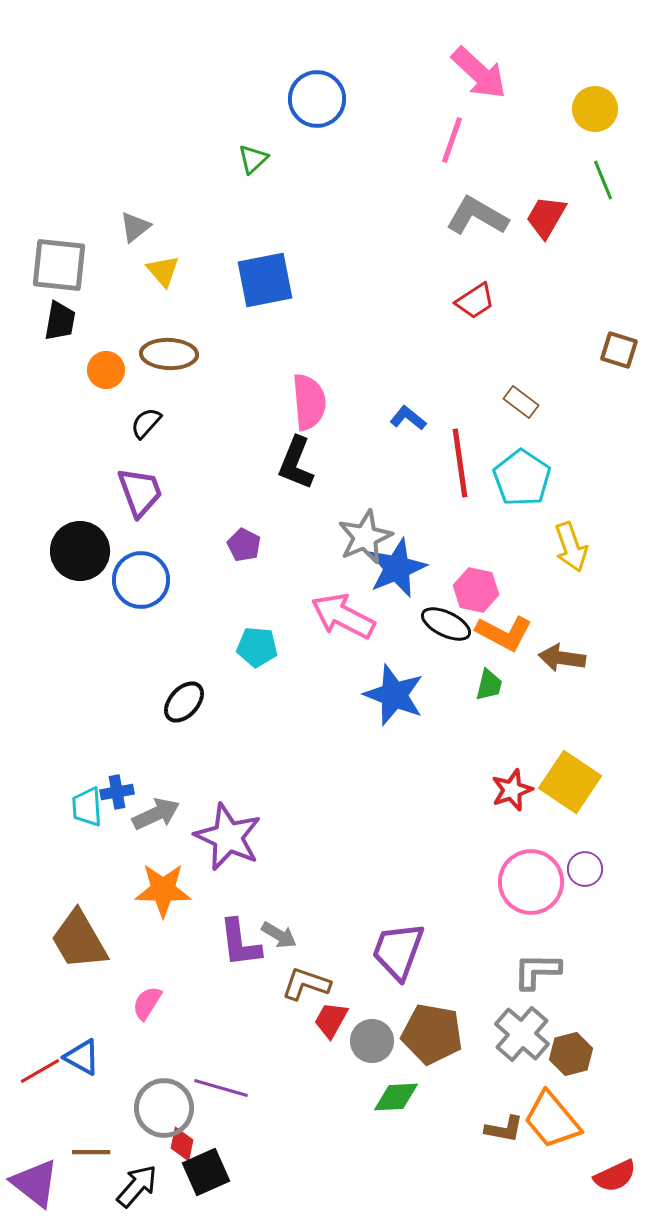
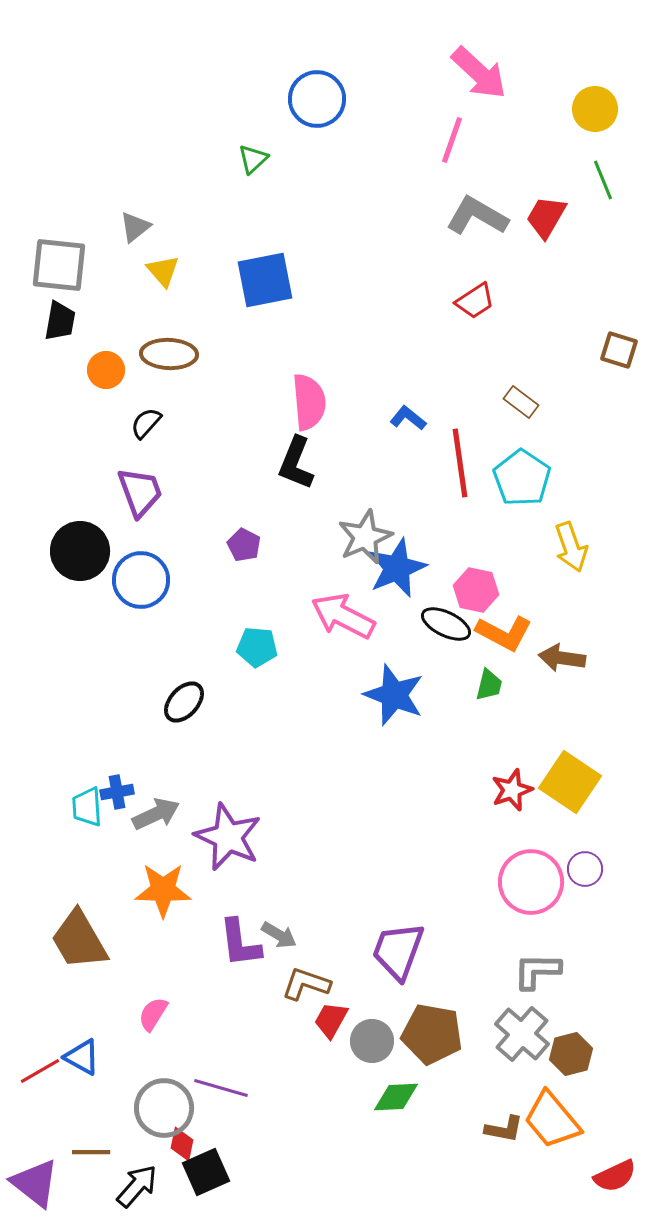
pink semicircle at (147, 1003): moved 6 px right, 11 px down
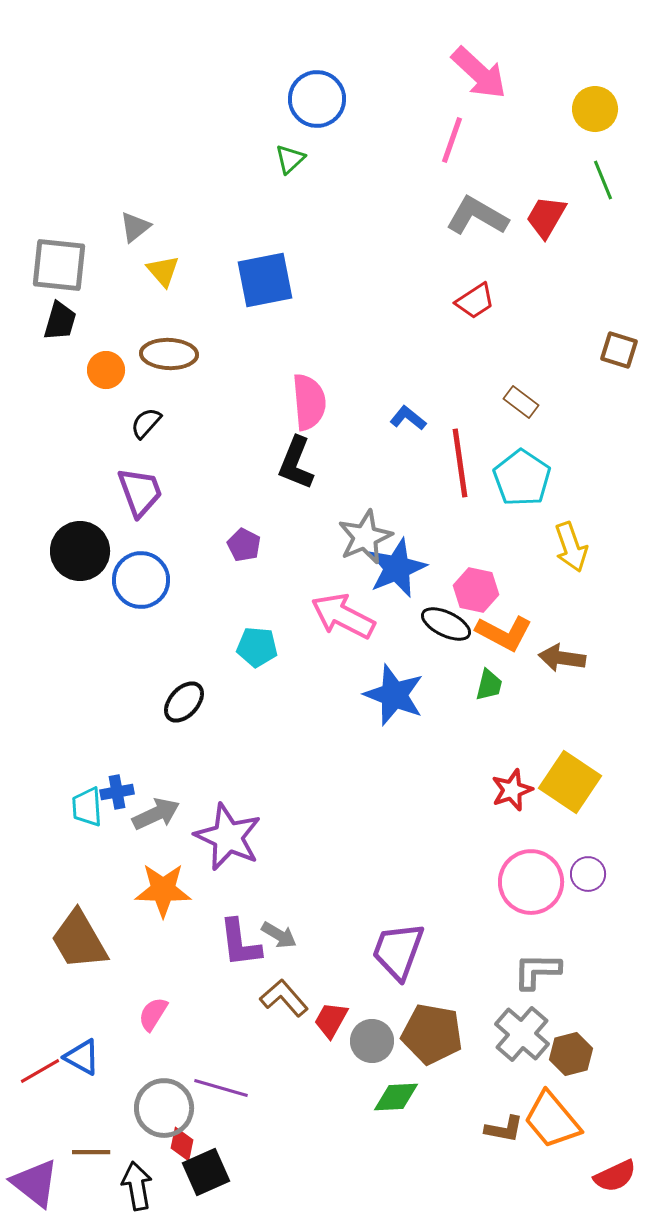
green triangle at (253, 159): moved 37 px right
black trapezoid at (60, 321): rotated 6 degrees clockwise
purple circle at (585, 869): moved 3 px right, 5 px down
brown L-shape at (306, 984): moved 22 px left, 14 px down; rotated 30 degrees clockwise
black arrow at (137, 1186): rotated 51 degrees counterclockwise
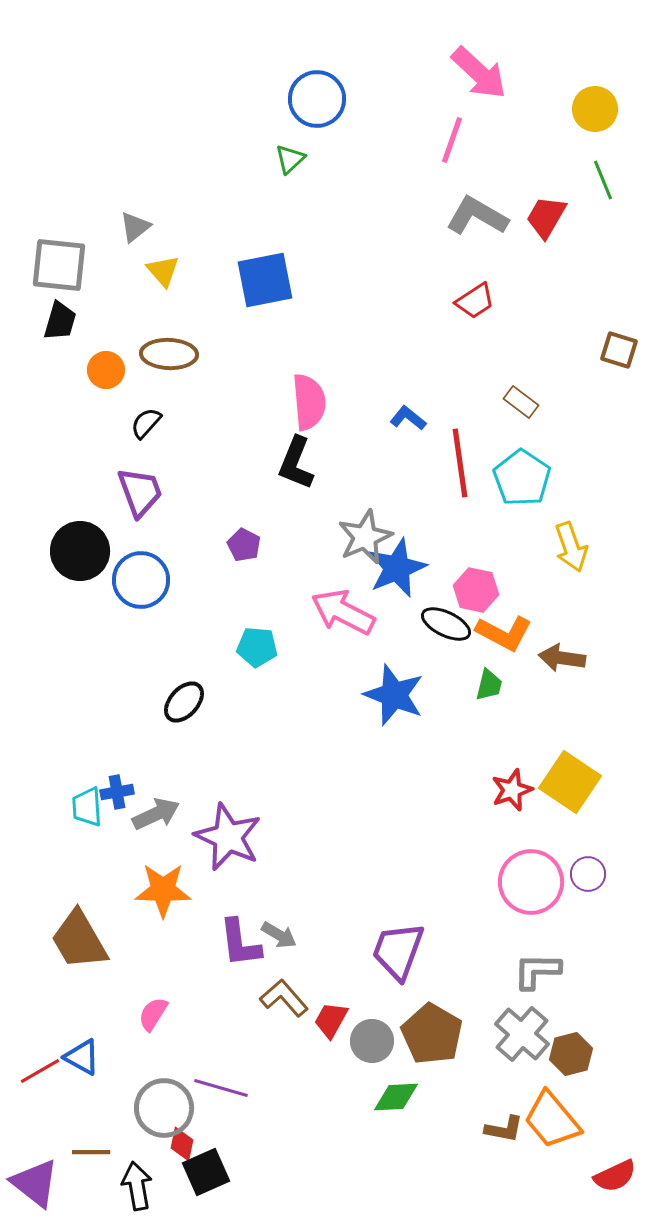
pink arrow at (343, 616): moved 4 px up
brown pentagon at (432, 1034): rotated 20 degrees clockwise
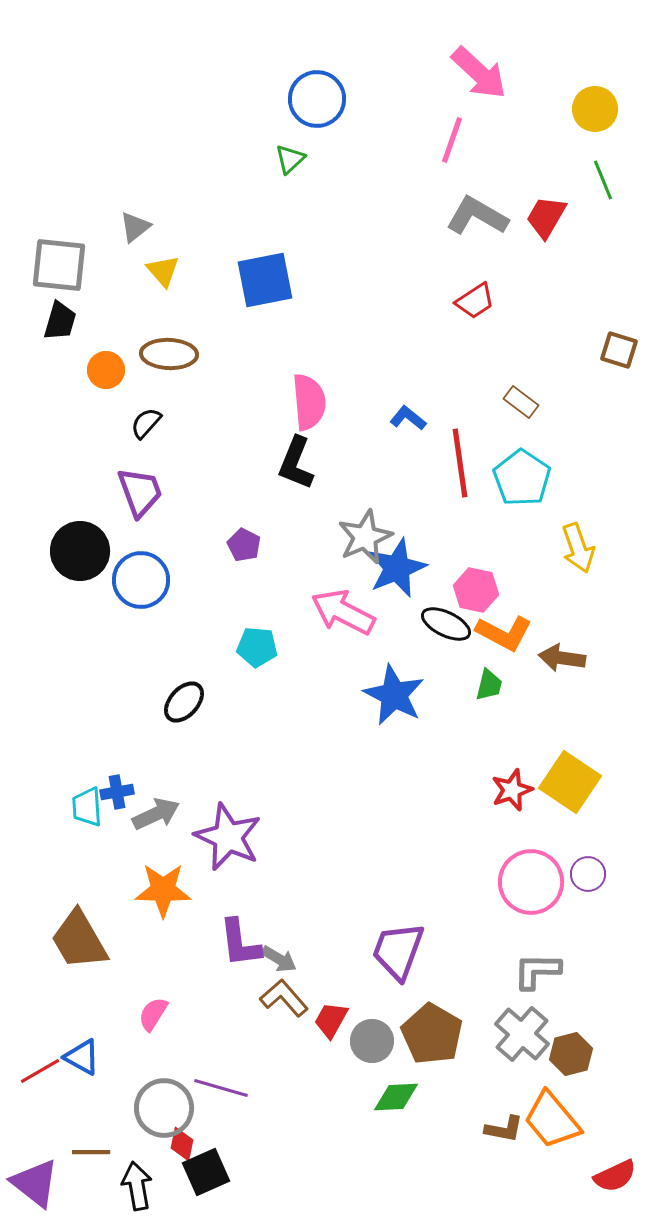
yellow arrow at (571, 547): moved 7 px right, 1 px down
blue star at (394, 695): rotated 6 degrees clockwise
gray arrow at (279, 935): moved 24 px down
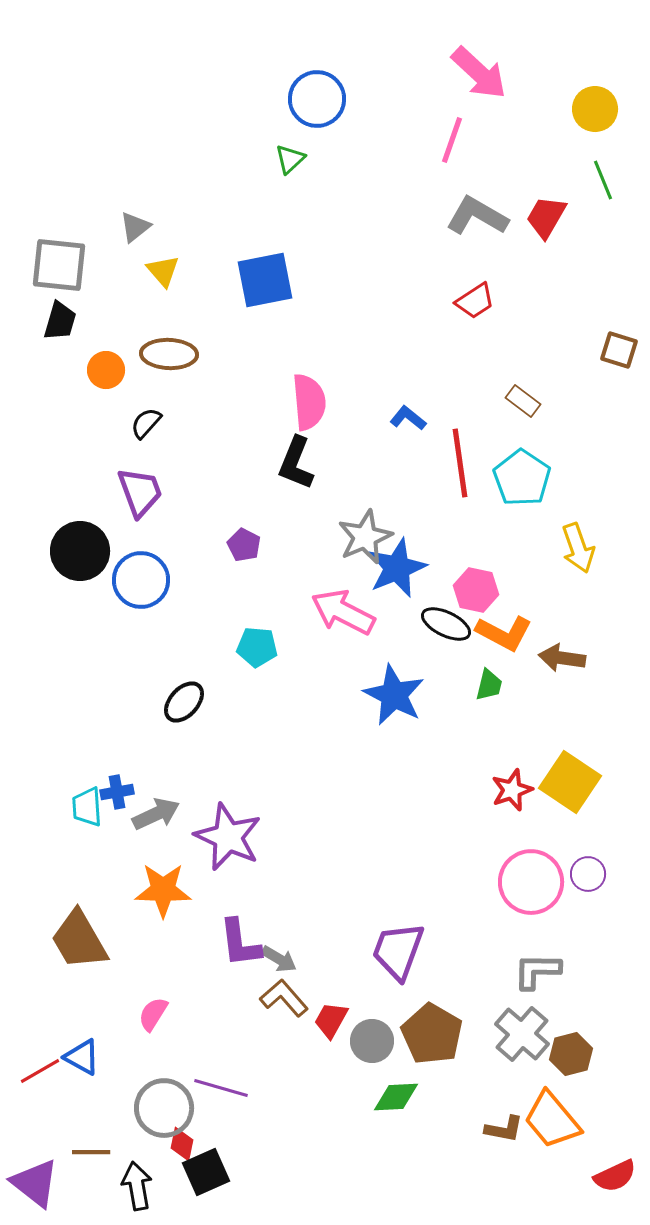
brown rectangle at (521, 402): moved 2 px right, 1 px up
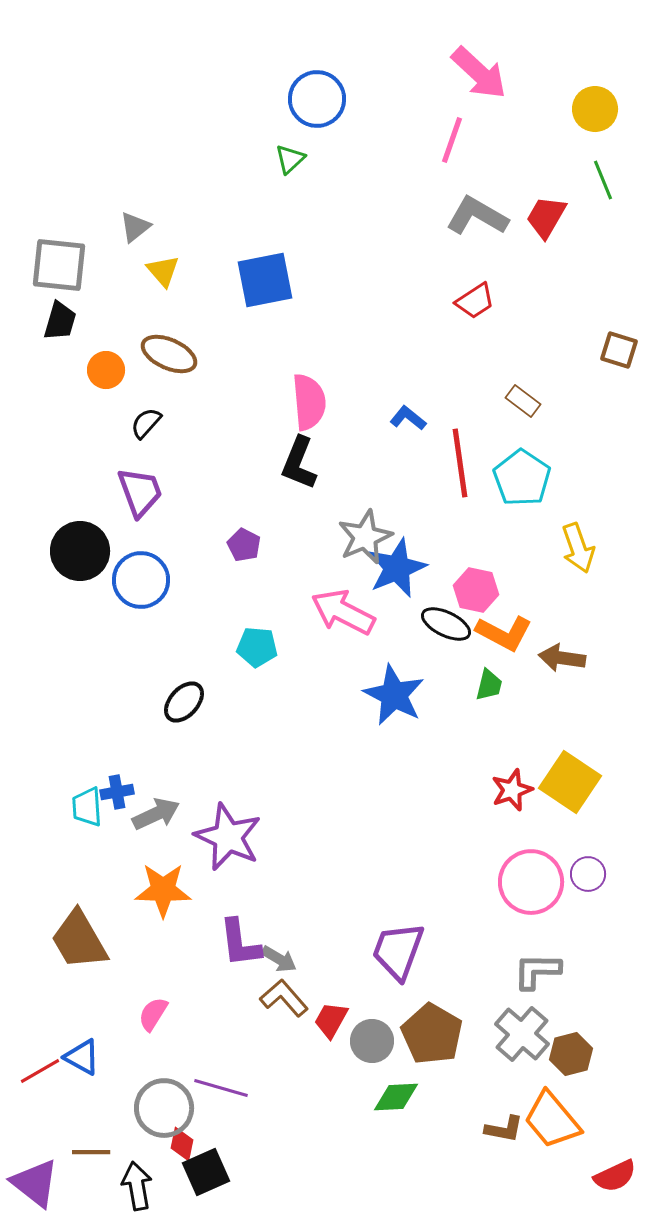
brown ellipse at (169, 354): rotated 22 degrees clockwise
black L-shape at (296, 463): moved 3 px right
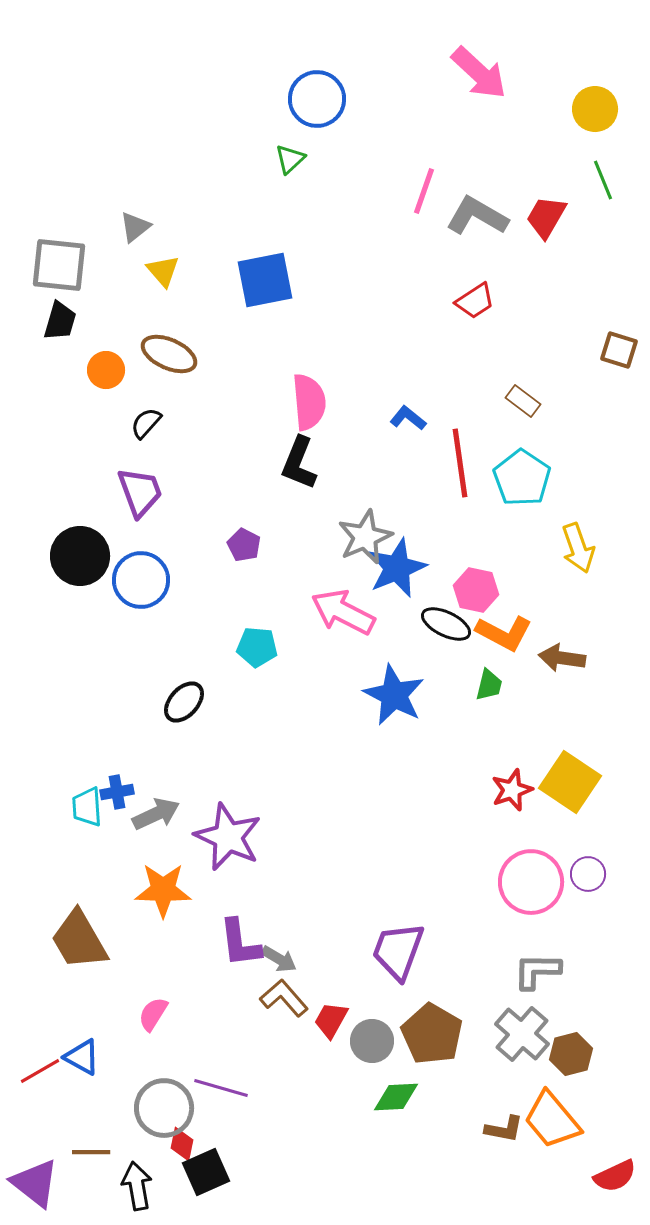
pink line at (452, 140): moved 28 px left, 51 px down
black circle at (80, 551): moved 5 px down
